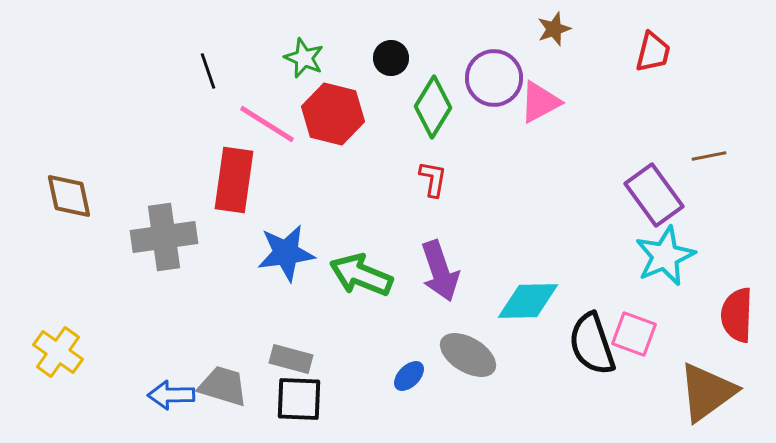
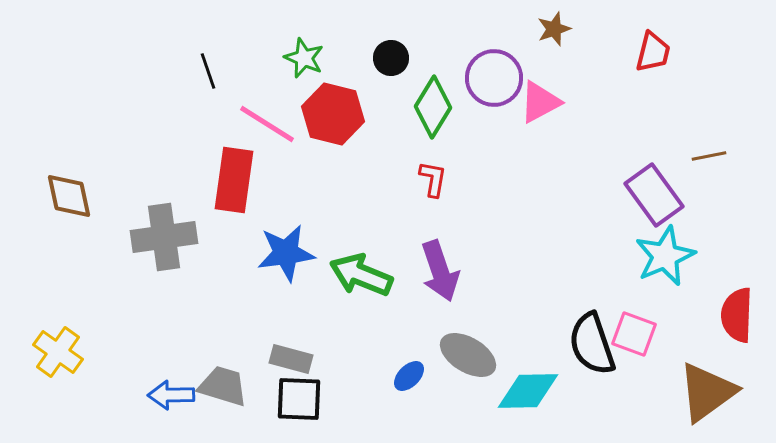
cyan diamond: moved 90 px down
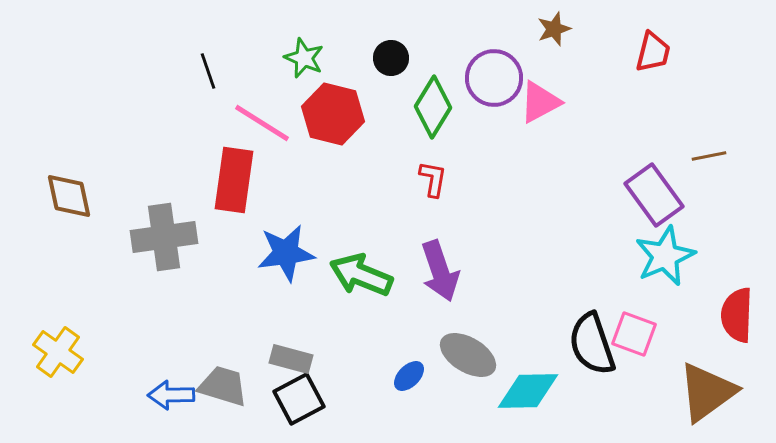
pink line: moved 5 px left, 1 px up
black square: rotated 30 degrees counterclockwise
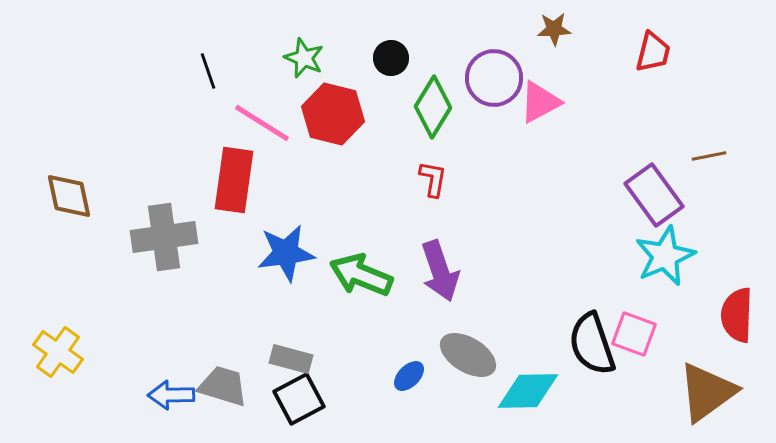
brown star: rotated 16 degrees clockwise
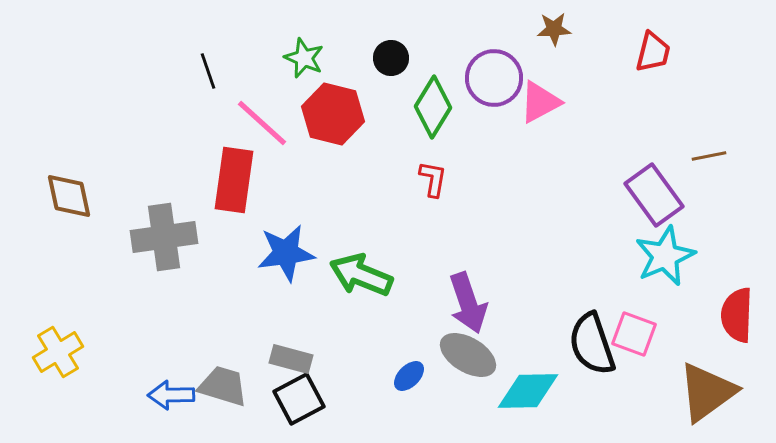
pink line: rotated 10 degrees clockwise
purple arrow: moved 28 px right, 32 px down
yellow cross: rotated 24 degrees clockwise
